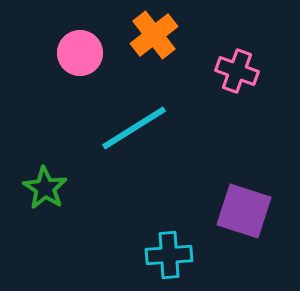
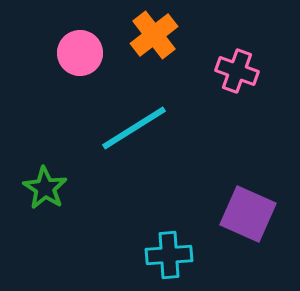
purple square: moved 4 px right, 3 px down; rotated 6 degrees clockwise
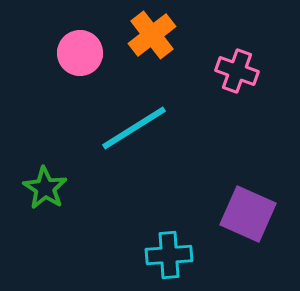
orange cross: moved 2 px left
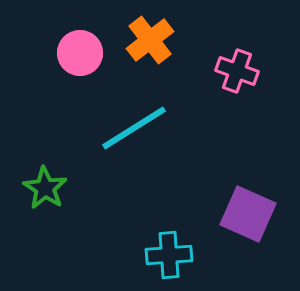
orange cross: moved 2 px left, 5 px down
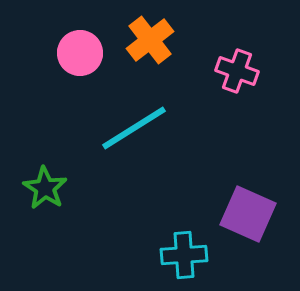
cyan cross: moved 15 px right
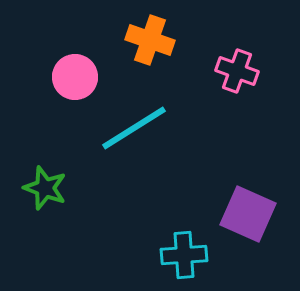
orange cross: rotated 33 degrees counterclockwise
pink circle: moved 5 px left, 24 px down
green star: rotated 12 degrees counterclockwise
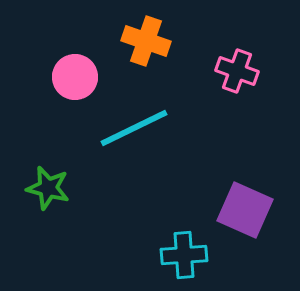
orange cross: moved 4 px left, 1 px down
cyan line: rotated 6 degrees clockwise
green star: moved 3 px right; rotated 6 degrees counterclockwise
purple square: moved 3 px left, 4 px up
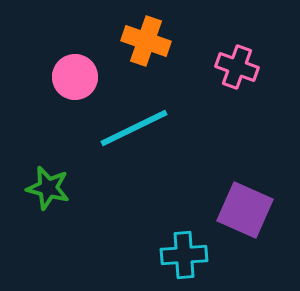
pink cross: moved 4 px up
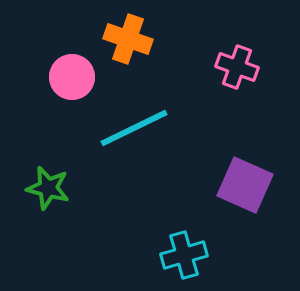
orange cross: moved 18 px left, 2 px up
pink circle: moved 3 px left
purple square: moved 25 px up
cyan cross: rotated 12 degrees counterclockwise
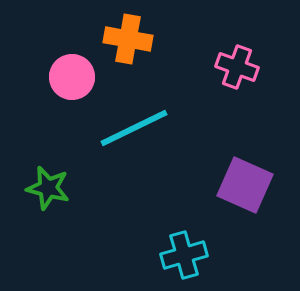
orange cross: rotated 9 degrees counterclockwise
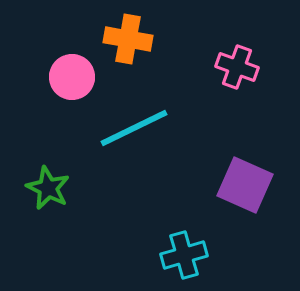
green star: rotated 12 degrees clockwise
